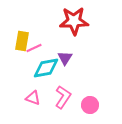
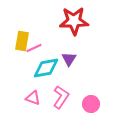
purple triangle: moved 4 px right, 1 px down
pink L-shape: moved 2 px left
pink circle: moved 1 px right, 1 px up
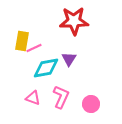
pink L-shape: rotated 10 degrees counterclockwise
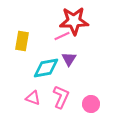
pink line: moved 28 px right, 12 px up
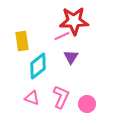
yellow rectangle: rotated 18 degrees counterclockwise
purple triangle: moved 2 px right, 2 px up
cyan diamond: moved 8 px left, 2 px up; rotated 28 degrees counterclockwise
pink triangle: moved 1 px left
pink circle: moved 4 px left
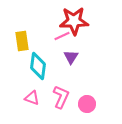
cyan diamond: rotated 44 degrees counterclockwise
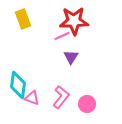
yellow rectangle: moved 1 px right, 22 px up; rotated 12 degrees counterclockwise
cyan diamond: moved 20 px left, 19 px down
pink L-shape: rotated 15 degrees clockwise
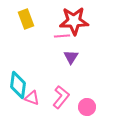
yellow rectangle: moved 3 px right
pink line: rotated 21 degrees clockwise
pink circle: moved 3 px down
